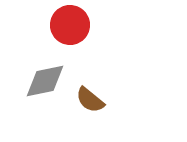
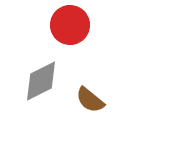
gray diamond: moved 4 px left; rotated 15 degrees counterclockwise
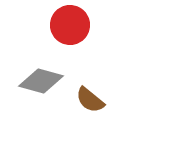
gray diamond: rotated 42 degrees clockwise
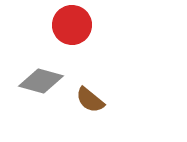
red circle: moved 2 px right
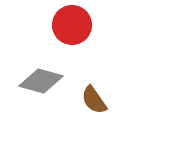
brown semicircle: moved 4 px right; rotated 16 degrees clockwise
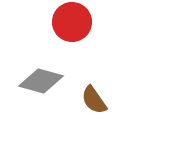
red circle: moved 3 px up
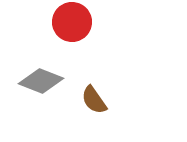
gray diamond: rotated 6 degrees clockwise
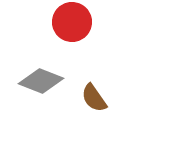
brown semicircle: moved 2 px up
